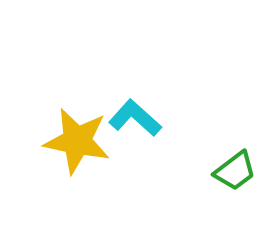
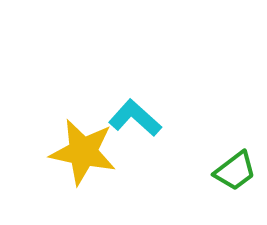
yellow star: moved 6 px right, 11 px down
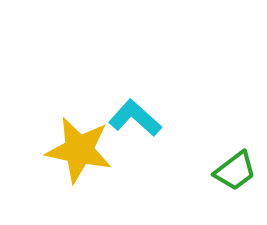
yellow star: moved 4 px left, 2 px up
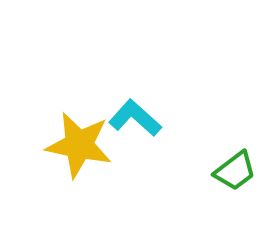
yellow star: moved 5 px up
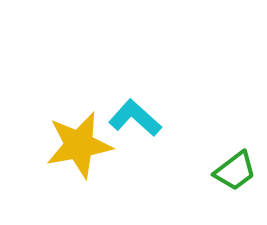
yellow star: rotated 22 degrees counterclockwise
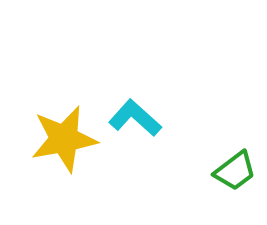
yellow star: moved 15 px left, 6 px up
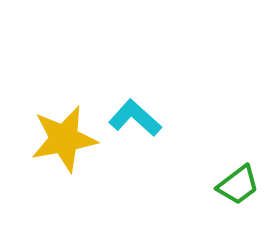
green trapezoid: moved 3 px right, 14 px down
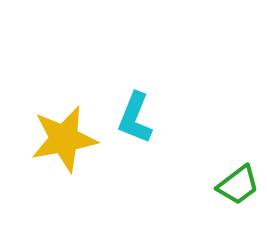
cyan L-shape: rotated 110 degrees counterclockwise
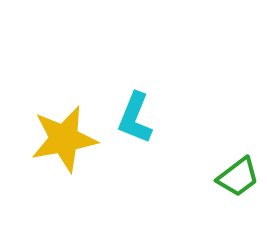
green trapezoid: moved 8 px up
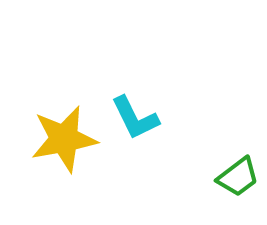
cyan L-shape: rotated 48 degrees counterclockwise
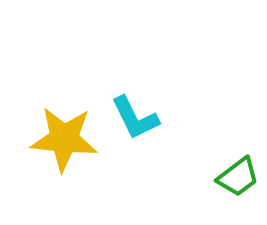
yellow star: rotated 16 degrees clockwise
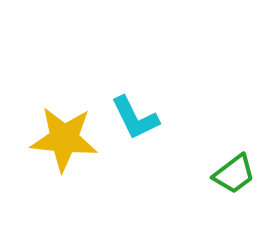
green trapezoid: moved 4 px left, 3 px up
